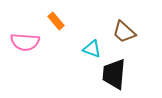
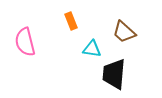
orange rectangle: moved 15 px right; rotated 18 degrees clockwise
pink semicircle: rotated 72 degrees clockwise
cyan triangle: rotated 12 degrees counterclockwise
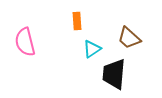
orange rectangle: moved 6 px right; rotated 18 degrees clockwise
brown trapezoid: moved 5 px right, 6 px down
cyan triangle: rotated 42 degrees counterclockwise
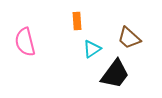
black trapezoid: moved 1 px right; rotated 148 degrees counterclockwise
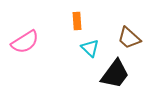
pink semicircle: rotated 108 degrees counterclockwise
cyan triangle: moved 2 px left, 1 px up; rotated 42 degrees counterclockwise
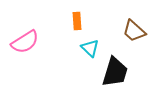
brown trapezoid: moved 5 px right, 7 px up
black trapezoid: moved 2 px up; rotated 20 degrees counterclockwise
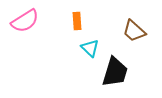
pink semicircle: moved 21 px up
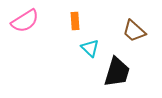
orange rectangle: moved 2 px left
black trapezoid: moved 2 px right
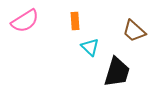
cyan triangle: moved 1 px up
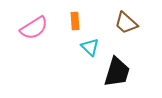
pink semicircle: moved 9 px right, 7 px down
brown trapezoid: moved 8 px left, 8 px up
